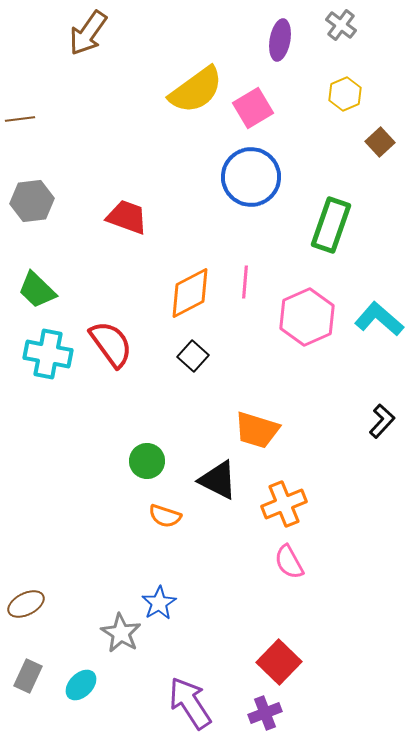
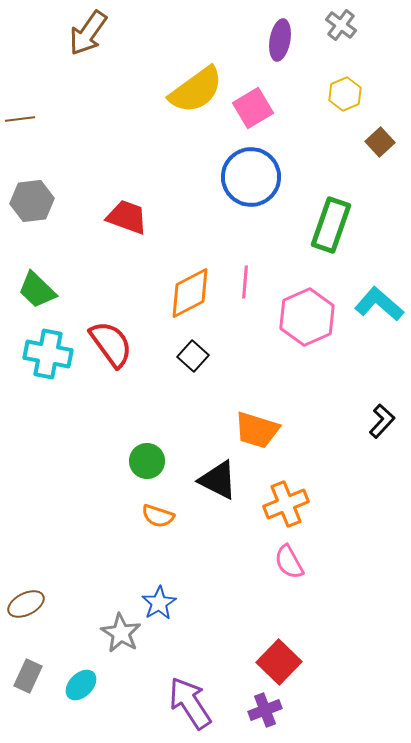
cyan L-shape: moved 15 px up
orange cross: moved 2 px right
orange semicircle: moved 7 px left
purple cross: moved 3 px up
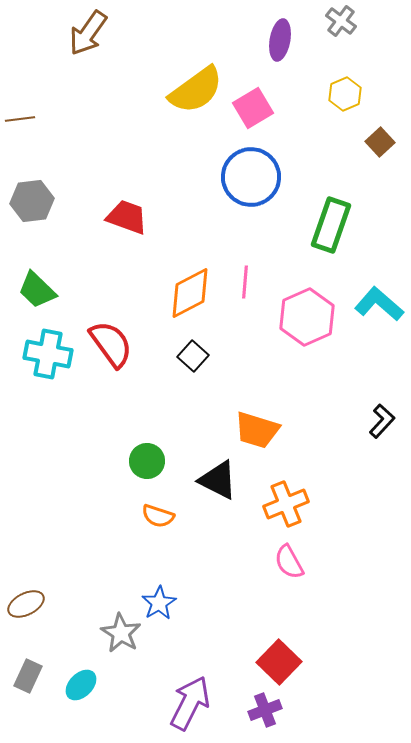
gray cross: moved 4 px up
purple arrow: rotated 60 degrees clockwise
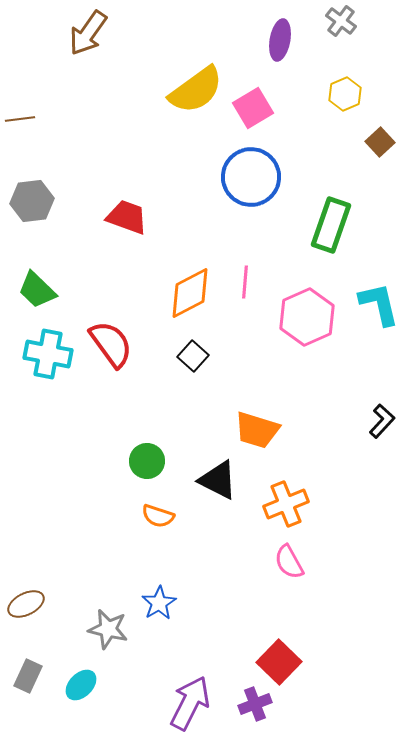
cyan L-shape: rotated 36 degrees clockwise
gray star: moved 13 px left, 4 px up; rotated 18 degrees counterclockwise
purple cross: moved 10 px left, 6 px up
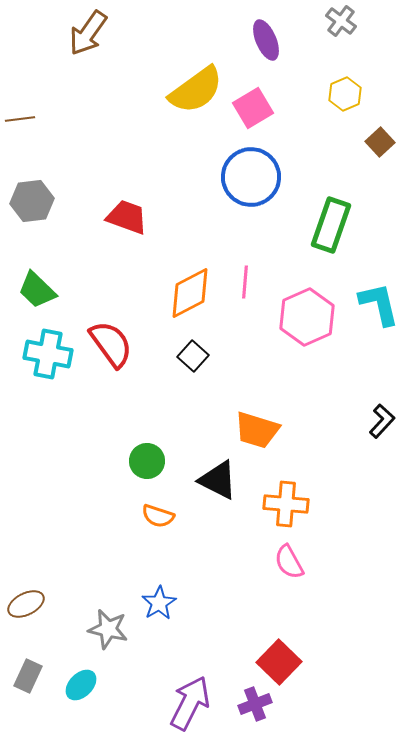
purple ellipse: moved 14 px left; rotated 33 degrees counterclockwise
orange cross: rotated 27 degrees clockwise
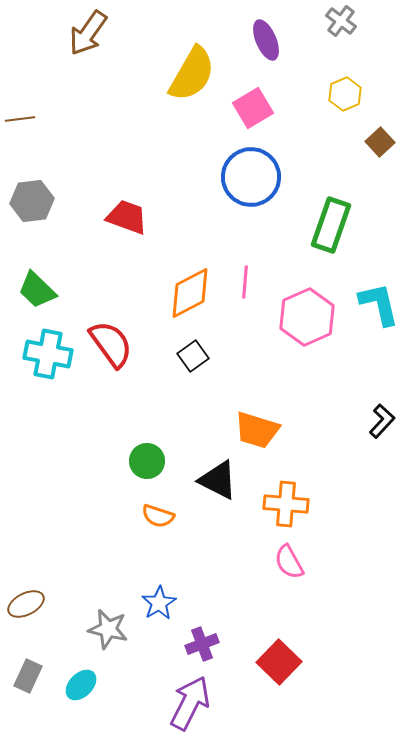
yellow semicircle: moved 4 px left, 16 px up; rotated 24 degrees counterclockwise
black square: rotated 12 degrees clockwise
purple cross: moved 53 px left, 60 px up
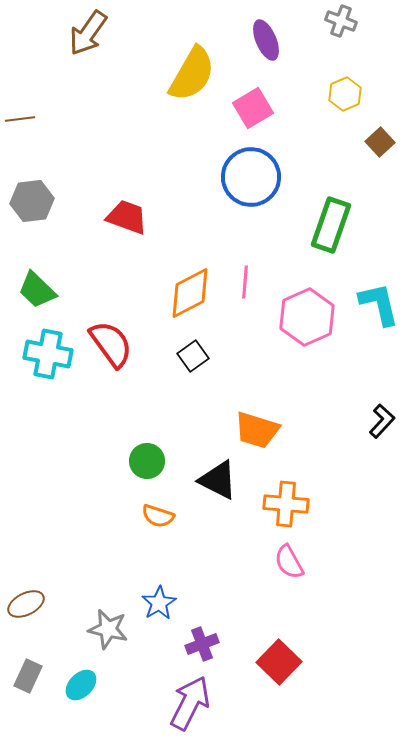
gray cross: rotated 16 degrees counterclockwise
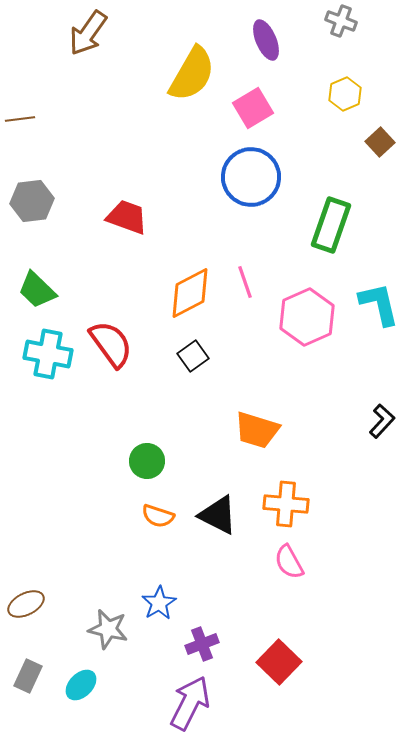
pink line: rotated 24 degrees counterclockwise
black triangle: moved 35 px down
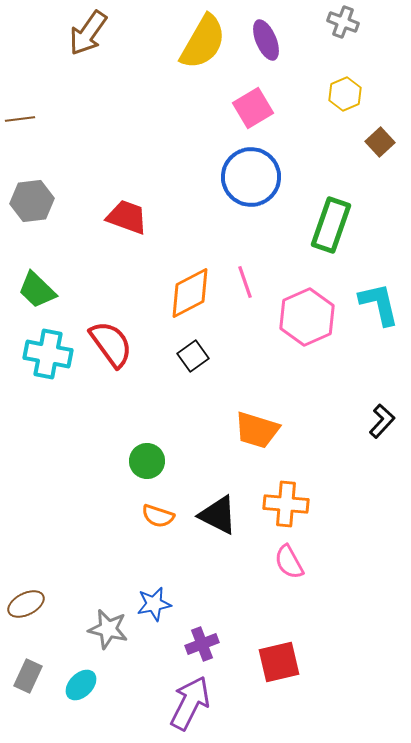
gray cross: moved 2 px right, 1 px down
yellow semicircle: moved 11 px right, 32 px up
blue star: moved 5 px left, 1 px down; rotated 20 degrees clockwise
red square: rotated 33 degrees clockwise
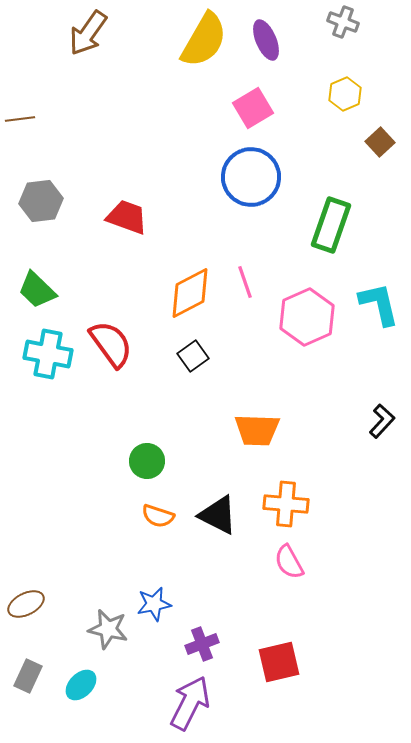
yellow semicircle: moved 1 px right, 2 px up
gray hexagon: moved 9 px right
orange trapezoid: rotated 15 degrees counterclockwise
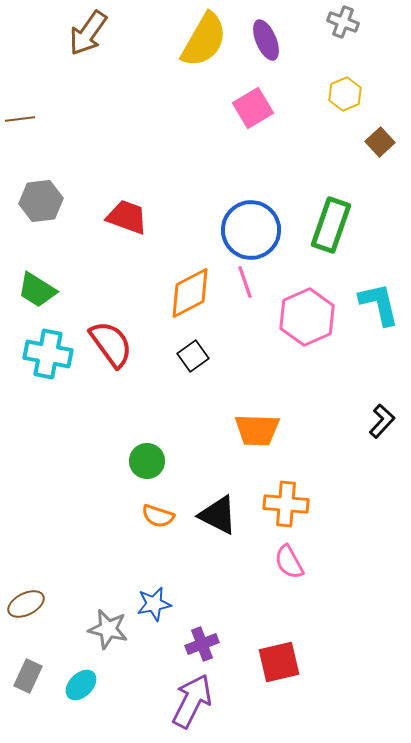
blue circle: moved 53 px down
green trapezoid: rotated 12 degrees counterclockwise
purple arrow: moved 2 px right, 2 px up
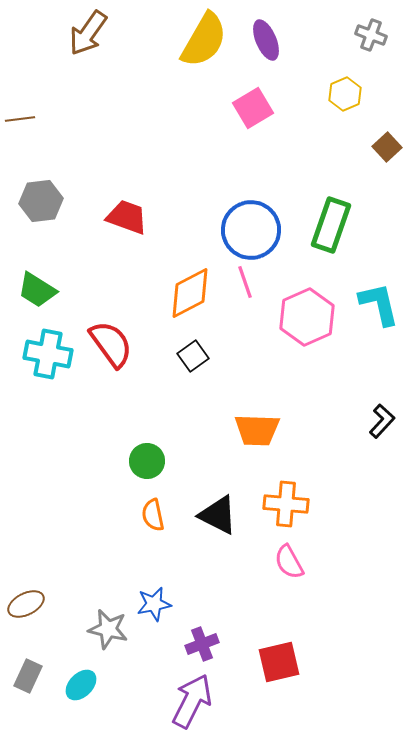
gray cross: moved 28 px right, 13 px down
brown square: moved 7 px right, 5 px down
orange semicircle: moved 5 px left, 1 px up; rotated 60 degrees clockwise
